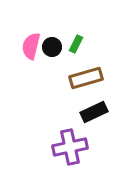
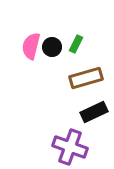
purple cross: rotated 32 degrees clockwise
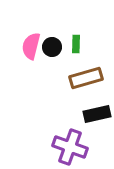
green rectangle: rotated 24 degrees counterclockwise
black rectangle: moved 3 px right, 2 px down; rotated 12 degrees clockwise
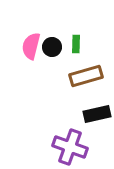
brown rectangle: moved 2 px up
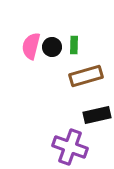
green rectangle: moved 2 px left, 1 px down
black rectangle: moved 1 px down
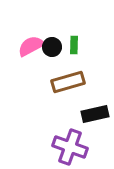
pink semicircle: rotated 48 degrees clockwise
brown rectangle: moved 18 px left, 6 px down
black rectangle: moved 2 px left, 1 px up
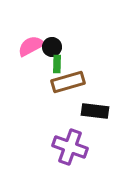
green rectangle: moved 17 px left, 19 px down
black rectangle: moved 3 px up; rotated 20 degrees clockwise
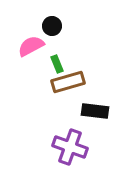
black circle: moved 21 px up
green rectangle: rotated 24 degrees counterclockwise
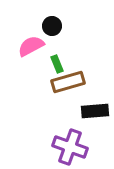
black rectangle: rotated 12 degrees counterclockwise
